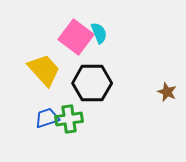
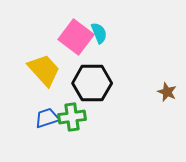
green cross: moved 3 px right, 2 px up
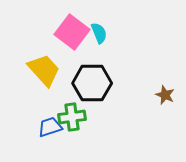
pink square: moved 4 px left, 5 px up
brown star: moved 2 px left, 3 px down
blue trapezoid: moved 3 px right, 9 px down
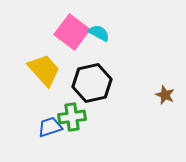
cyan semicircle: rotated 40 degrees counterclockwise
black hexagon: rotated 12 degrees counterclockwise
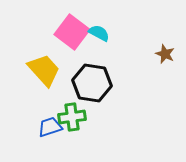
black hexagon: rotated 21 degrees clockwise
brown star: moved 41 px up
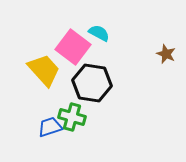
pink square: moved 1 px right, 15 px down
brown star: moved 1 px right
green cross: rotated 24 degrees clockwise
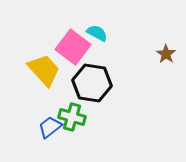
cyan semicircle: moved 2 px left
brown star: rotated 12 degrees clockwise
blue trapezoid: rotated 20 degrees counterclockwise
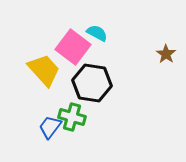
blue trapezoid: rotated 15 degrees counterclockwise
